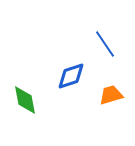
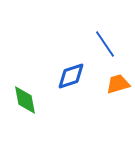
orange trapezoid: moved 7 px right, 11 px up
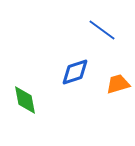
blue line: moved 3 px left, 14 px up; rotated 20 degrees counterclockwise
blue diamond: moved 4 px right, 4 px up
